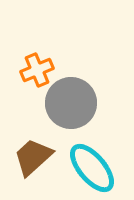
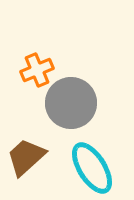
brown trapezoid: moved 7 px left
cyan ellipse: rotated 8 degrees clockwise
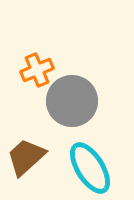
gray circle: moved 1 px right, 2 px up
cyan ellipse: moved 2 px left
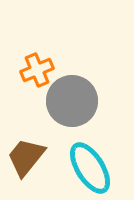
brown trapezoid: rotated 9 degrees counterclockwise
